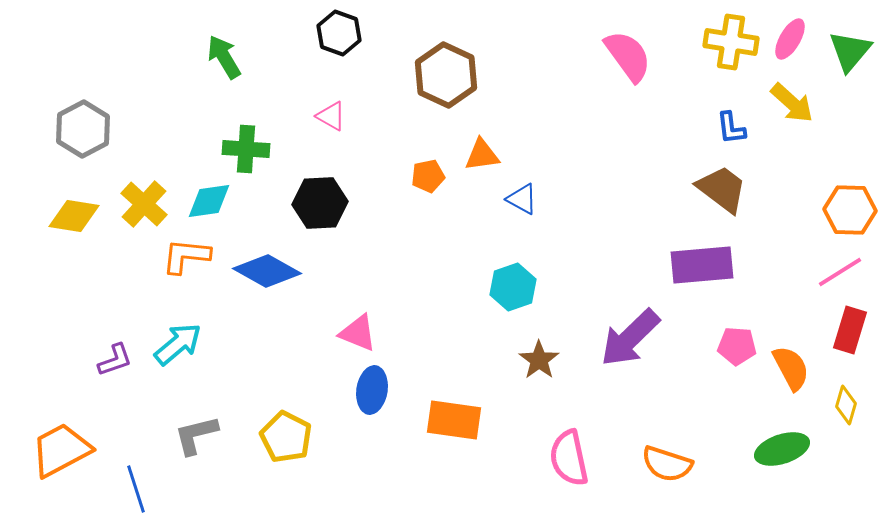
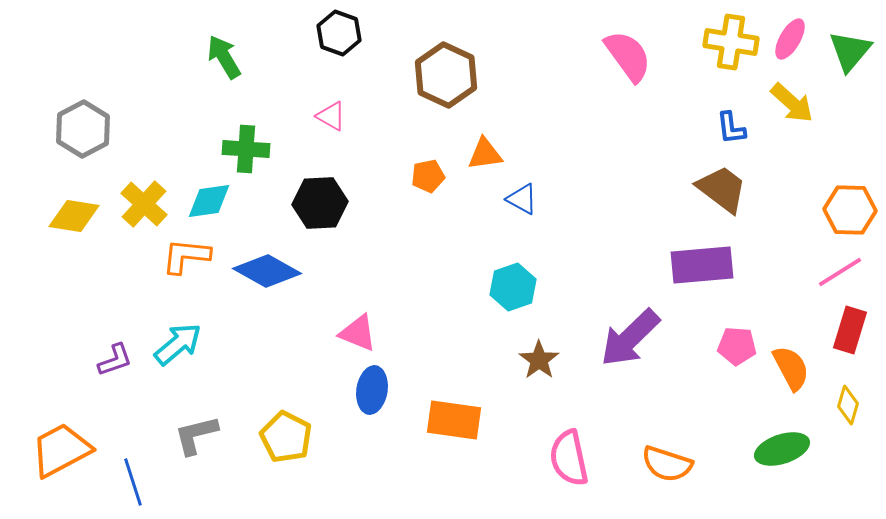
orange triangle at (482, 155): moved 3 px right, 1 px up
yellow diamond at (846, 405): moved 2 px right
blue line at (136, 489): moved 3 px left, 7 px up
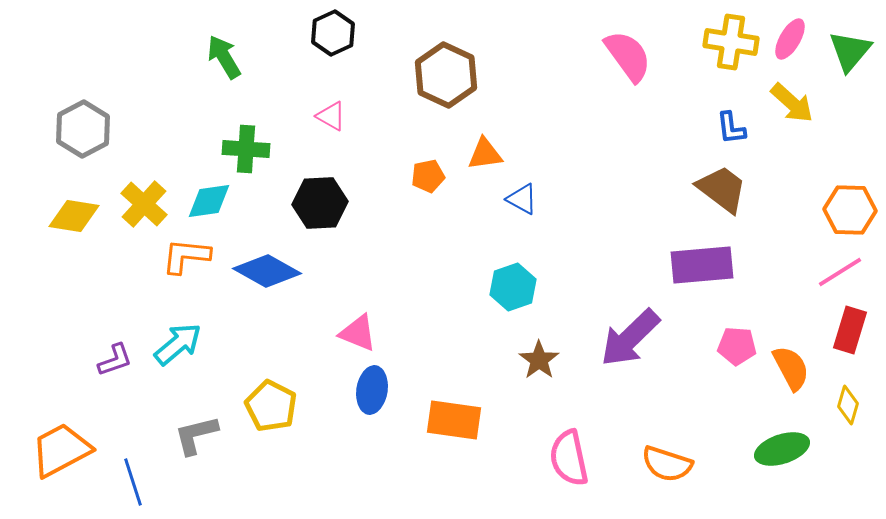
black hexagon at (339, 33): moved 6 px left; rotated 15 degrees clockwise
yellow pentagon at (286, 437): moved 15 px left, 31 px up
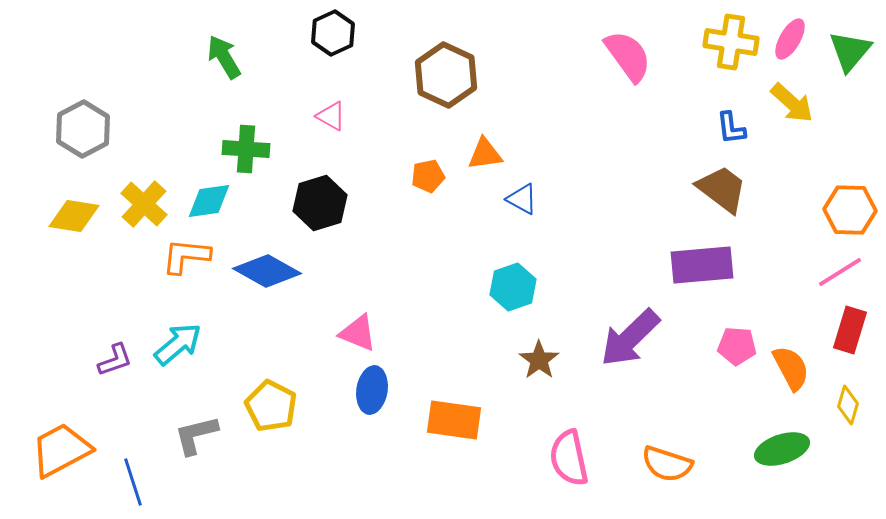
black hexagon at (320, 203): rotated 14 degrees counterclockwise
